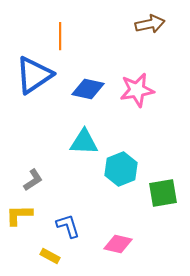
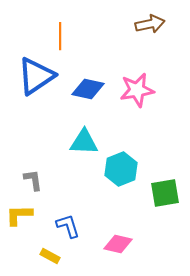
blue triangle: moved 2 px right, 1 px down
gray L-shape: rotated 65 degrees counterclockwise
green square: moved 2 px right
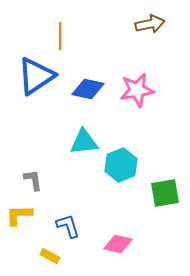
cyan triangle: rotated 8 degrees counterclockwise
cyan hexagon: moved 4 px up
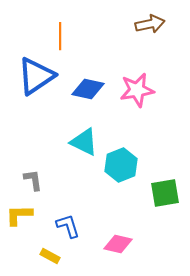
cyan triangle: rotated 32 degrees clockwise
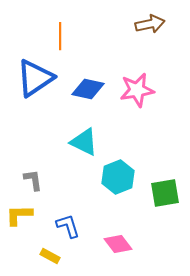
blue triangle: moved 1 px left, 2 px down
cyan hexagon: moved 3 px left, 12 px down
pink diamond: rotated 40 degrees clockwise
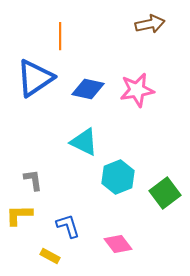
green square: rotated 28 degrees counterclockwise
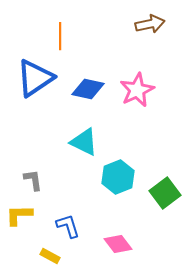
pink star: rotated 16 degrees counterclockwise
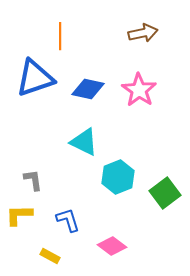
brown arrow: moved 7 px left, 9 px down
blue triangle: rotated 15 degrees clockwise
pink star: moved 2 px right; rotated 12 degrees counterclockwise
blue L-shape: moved 6 px up
pink diamond: moved 6 px left, 2 px down; rotated 16 degrees counterclockwise
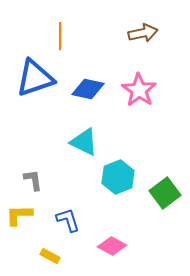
pink diamond: rotated 8 degrees counterclockwise
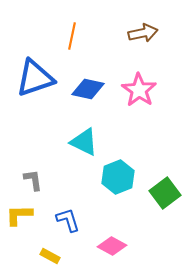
orange line: moved 12 px right; rotated 12 degrees clockwise
